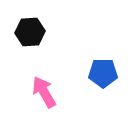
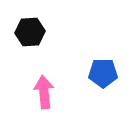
pink arrow: rotated 24 degrees clockwise
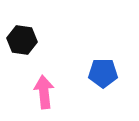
black hexagon: moved 8 px left, 8 px down; rotated 12 degrees clockwise
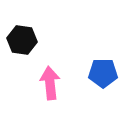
pink arrow: moved 6 px right, 9 px up
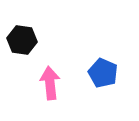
blue pentagon: rotated 24 degrees clockwise
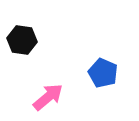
pink arrow: moved 2 px left, 14 px down; rotated 56 degrees clockwise
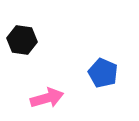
pink arrow: moved 1 px left, 1 px down; rotated 24 degrees clockwise
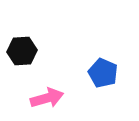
black hexagon: moved 11 px down; rotated 12 degrees counterclockwise
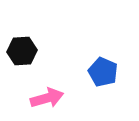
blue pentagon: moved 1 px up
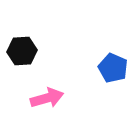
blue pentagon: moved 10 px right, 4 px up
